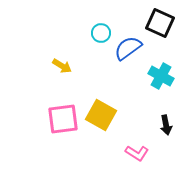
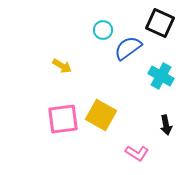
cyan circle: moved 2 px right, 3 px up
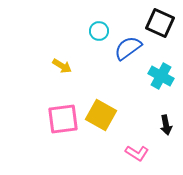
cyan circle: moved 4 px left, 1 px down
